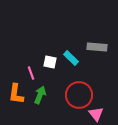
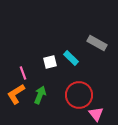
gray rectangle: moved 4 px up; rotated 24 degrees clockwise
white square: rotated 24 degrees counterclockwise
pink line: moved 8 px left
orange L-shape: rotated 50 degrees clockwise
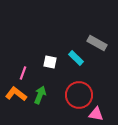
cyan rectangle: moved 5 px right
white square: rotated 24 degrees clockwise
pink line: rotated 40 degrees clockwise
orange L-shape: rotated 70 degrees clockwise
pink triangle: rotated 42 degrees counterclockwise
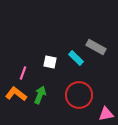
gray rectangle: moved 1 px left, 4 px down
pink triangle: moved 10 px right; rotated 21 degrees counterclockwise
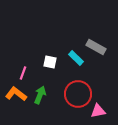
red circle: moved 1 px left, 1 px up
pink triangle: moved 8 px left, 3 px up
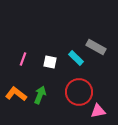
pink line: moved 14 px up
red circle: moved 1 px right, 2 px up
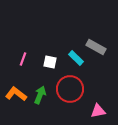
red circle: moved 9 px left, 3 px up
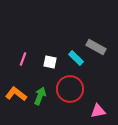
green arrow: moved 1 px down
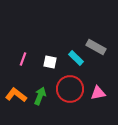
orange L-shape: moved 1 px down
pink triangle: moved 18 px up
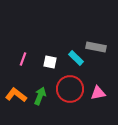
gray rectangle: rotated 18 degrees counterclockwise
